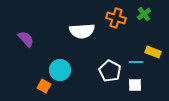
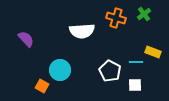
orange square: moved 2 px left
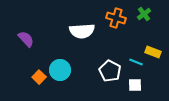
cyan line: rotated 24 degrees clockwise
orange square: moved 3 px left, 9 px up; rotated 16 degrees clockwise
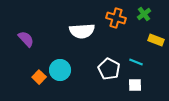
yellow rectangle: moved 3 px right, 12 px up
white pentagon: moved 1 px left, 2 px up
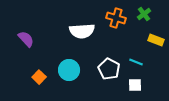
cyan circle: moved 9 px right
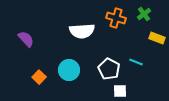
yellow rectangle: moved 1 px right, 2 px up
white square: moved 15 px left, 6 px down
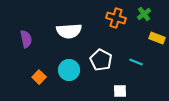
white semicircle: moved 13 px left
purple semicircle: rotated 30 degrees clockwise
white pentagon: moved 8 px left, 9 px up
